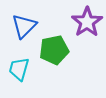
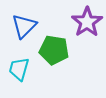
green pentagon: rotated 20 degrees clockwise
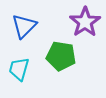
purple star: moved 2 px left
green pentagon: moved 7 px right, 6 px down
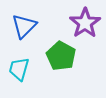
purple star: moved 1 px down
green pentagon: rotated 20 degrees clockwise
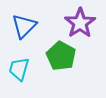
purple star: moved 5 px left
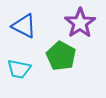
blue triangle: rotated 48 degrees counterclockwise
cyan trapezoid: rotated 95 degrees counterclockwise
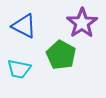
purple star: moved 2 px right
green pentagon: moved 1 px up
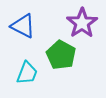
blue triangle: moved 1 px left
cyan trapezoid: moved 8 px right, 4 px down; rotated 80 degrees counterclockwise
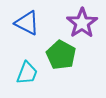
blue triangle: moved 4 px right, 3 px up
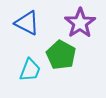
purple star: moved 2 px left
cyan trapezoid: moved 3 px right, 3 px up
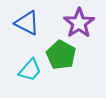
purple star: moved 1 px left
cyan trapezoid: rotated 20 degrees clockwise
